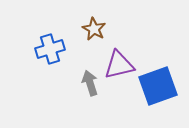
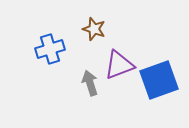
brown star: rotated 10 degrees counterclockwise
purple triangle: rotated 8 degrees counterclockwise
blue square: moved 1 px right, 6 px up
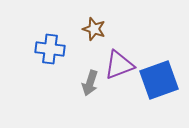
blue cross: rotated 24 degrees clockwise
gray arrow: rotated 145 degrees counterclockwise
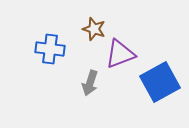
purple triangle: moved 1 px right, 11 px up
blue square: moved 1 px right, 2 px down; rotated 9 degrees counterclockwise
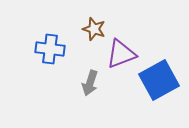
purple triangle: moved 1 px right
blue square: moved 1 px left, 2 px up
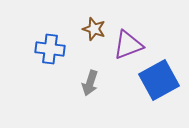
purple triangle: moved 7 px right, 9 px up
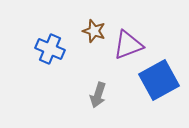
brown star: moved 2 px down
blue cross: rotated 16 degrees clockwise
gray arrow: moved 8 px right, 12 px down
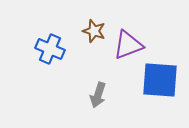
blue square: moved 1 px right; rotated 33 degrees clockwise
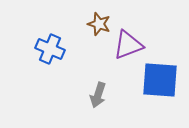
brown star: moved 5 px right, 7 px up
